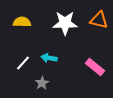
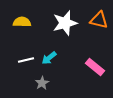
white star: rotated 15 degrees counterclockwise
cyan arrow: rotated 49 degrees counterclockwise
white line: moved 3 px right, 3 px up; rotated 35 degrees clockwise
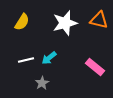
yellow semicircle: rotated 120 degrees clockwise
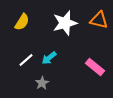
white line: rotated 28 degrees counterclockwise
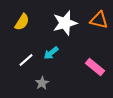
cyan arrow: moved 2 px right, 5 px up
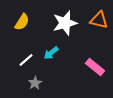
gray star: moved 7 px left
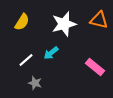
white star: moved 1 px left, 1 px down
gray star: rotated 24 degrees counterclockwise
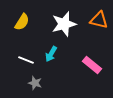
cyan arrow: moved 1 px down; rotated 21 degrees counterclockwise
white line: rotated 63 degrees clockwise
pink rectangle: moved 3 px left, 2 px up
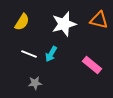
white line: moved 3 px right, 6 px up
gray star: rotated 24 degrees counterclockwise
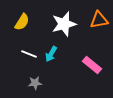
orange triangle: rotated 24 degrees counterclockwise
